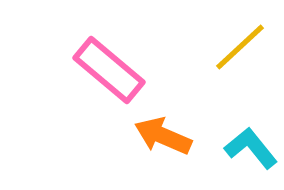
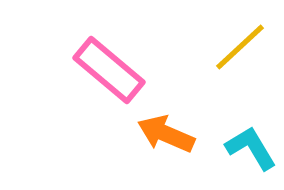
orange arrow: moved 3 px right, 2 px up
cyan L-shape: rotated 8 degrees clockwise
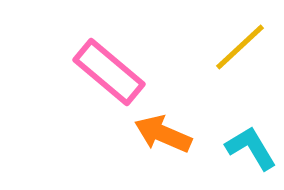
pink rectangle: moved 2 px down
orange arrow: moved 3 px left
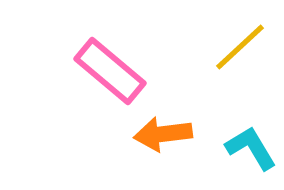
pink rectangle: moved 1 px right, 1 px up
orange arrow: rotated 30 degrees counterclockwise
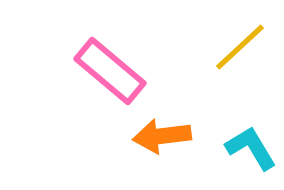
orange arrow: moved 1 px left, 2 px down
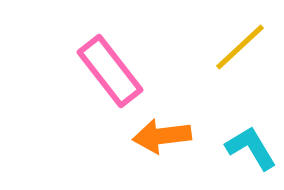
pink rectangle: rotated 12 degrees clockwise
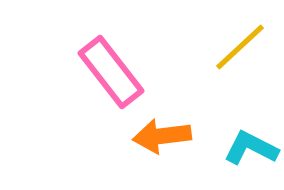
pink rectangle: moved 1 px right, 1 px down
cyan L-shape: rotated 32 degrees counterclockwise
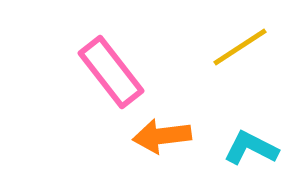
yellow line: rotated 10 degrees clockwise
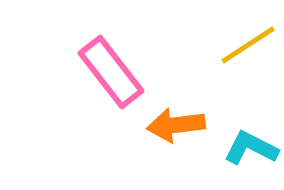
yellow line: moved 8 px right, 2 px up
orange arrow: moved 14 px right, 11 px up
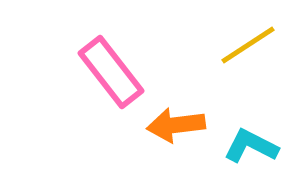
cyan L-shape: moved 2 px up
